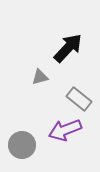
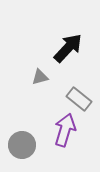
purple arrow: rotated 128 degrees clockwise
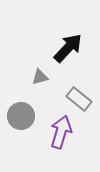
purple arrow: moved 4 px left, 2 px down
gray circle: moved 1 px left, 29 px up
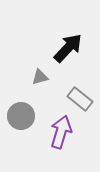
gray rectangle: moved 1 px right
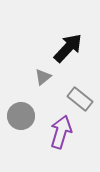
gray triangle: moved 3 px right; rotated 24 degrees counterclockwise
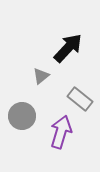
gray triangle: moved 2 px left, 1 px up
gray circle: moved 1 px right
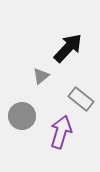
gray rectangle: moved 1 px right
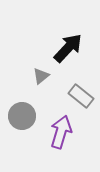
gray rectangle: moved 3 px up
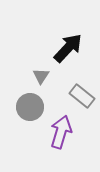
gray triangle: rotated 18 degrees counterclockwise
gray rectangle: moved 1 px right
gray circle: moved 8 px right, 9 px up
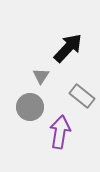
purple arrow: moved 1 px left; rotated 8 degrees counterclockwise
